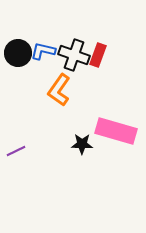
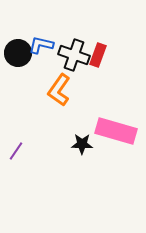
blue L-shape: moved 2 px left, 6 px up
purple line: rotated 30 degrees counterclockwise
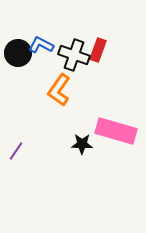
blue L-shape: rotated 15 degrees clockwise
red rectangle: moved 5 px up
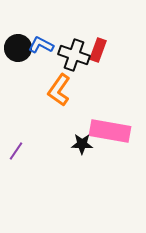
black circle: moved 5 px up
pink rectangle: moved 6 px left; rotated 6 degrees counterclockwise
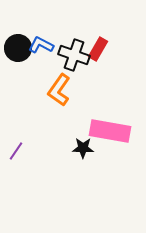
red rectangle: moved 1 px up; rotated 10 degrees clockwise
black star: moved 1 px right, 4 px down
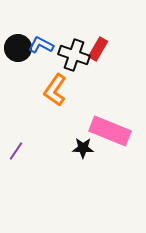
orange L-shape: moved 4 px left
pink rectangle: rotated 12 degrees clockwise
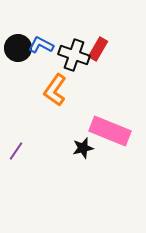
black star: rotated 15 degrees counterclockwise
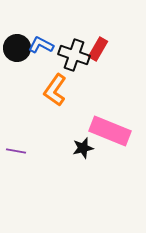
black circle: moved 1 px left
purple line: rotated 66 degrees clockwise
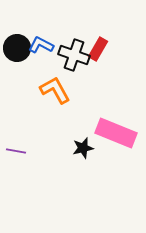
orange L-shape: rotated 116 degrees clockwise
pink rectangle: moved 6 px right, 2 px down
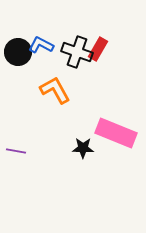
black circle: moved 1 px right, 4 px down
black cross: moved 3 px right, 3 px up
black star: rotated 15 degrees clockwise
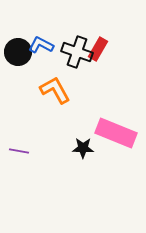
purple line: moved 3 px right
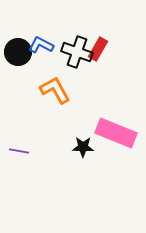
black star: moved 1 px up
